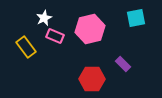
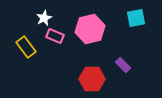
purple rectangle: moved 1 px down
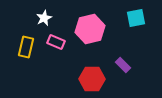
pink rectangle: moved 1 px right, 6 px down
yellow rectangle: rotated 50 degrees clockwise
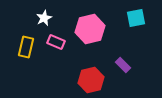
red hexagon: moved 1 px left, 1 px down; rotated 15 degrees counterclockwise
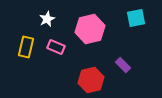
white star: moved 3 px right, 1 px down
pink rectangle: moved 5 px down
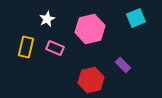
cyan square: rotated 12 degrees counterclockwise
pink rectangle: moved 1 px left, 1 px down
